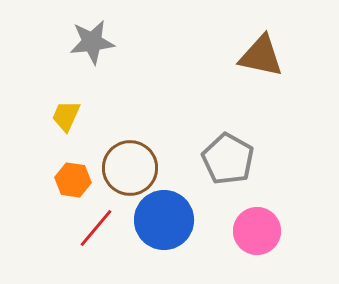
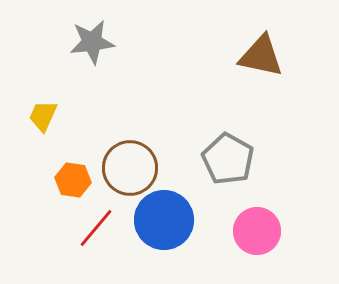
yellow trapezoid: moved 23 px left
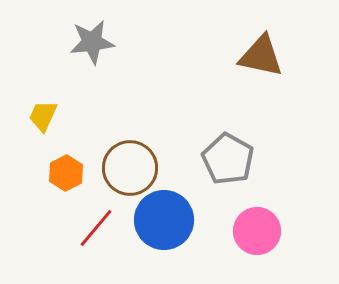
orange hexagon: moved 7 px left, 7 px up; rotated 24 degrees clockwise
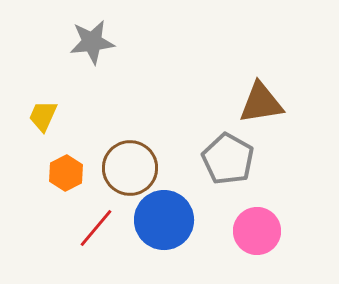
brown triangle: moved 47 px down; rotated 21 degrees counterclockwise
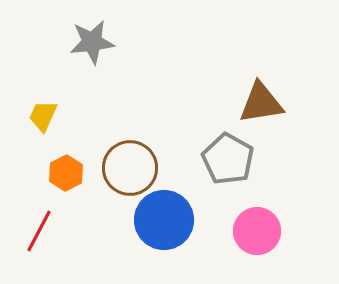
red line: moved 57 px left, 3 px down; rotated 12 degrees counterclockwise
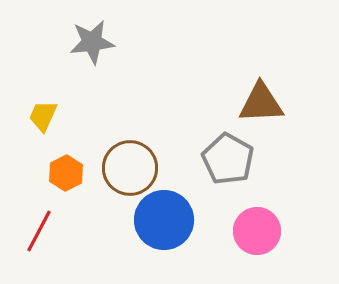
brown triangle: rotated 6 degrees clockwise
